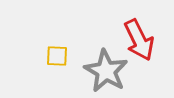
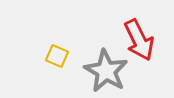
yellow square: rotated 20 degrees clockwise
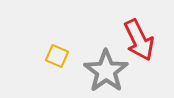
gray star: rotated 6 degrees clockwise
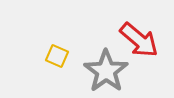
red arrow: rotated 24 degrees counterclockwise
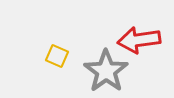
red arrow: rotated 132 degrees clockwise
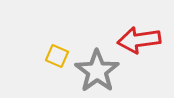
gray star: moved 9 px left
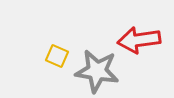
gray star: rotated 27 degrees counterclockwise
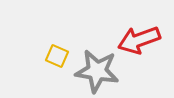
red arrow: rotated 12 degrees counterclockwise
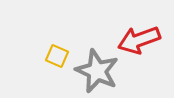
gray star: rotated 15 degrees clockwise
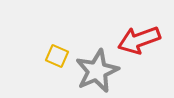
gray star: rotated 24 degrees clockwise
